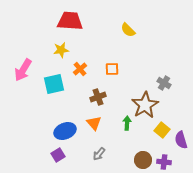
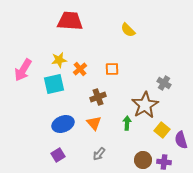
yellow star: moved 2 px left, 10 px down
blue ellipse: moved 2 px left, 7 px up
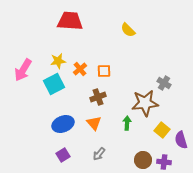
yellow star: moved 1 px left, 1 px down
orange square: moved 8 px left, 2 px down
cyan square: rotated 15 degrees counterclockwise
brown star: moved 2 px up; rotated 24 degrees clockwise
purple square: moved 5 px right
